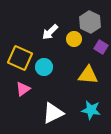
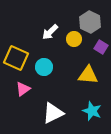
yellow square: moved 4 px left
cyan star: moved 1 px right, 1 px down; rotated 12 degrees clockwise
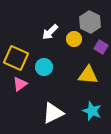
pink triangle: moved 3 px left, 5 px up
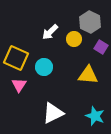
pink triangle: moved 1 px left, 1 px down; rotated 21 degrees counterclockwise
cyan star: moved 3 px right, 5 px down
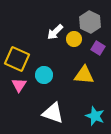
white arrow: moved 5 px right
purple square: moved 3 px left, 1 px down
yellow square: moved 1 px right, 1 px down
cyan circle: moved 8 px down
yellow triangle: moved 4 px left
white triangle: rotated 45 degrees clockwise
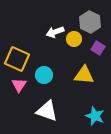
white arrow: rotated 24 degrees clockwise
white triangle: moved 6 px left, 2 px up
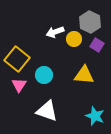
purple square: moved 1 px left, 3 px up
yellow square: rotated 15 degrees clockwise
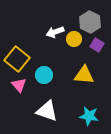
pink triangle: rotated 14 degrees counterclockwise
cyan star: moved 6 px left; rotated 12 degrees counterclockwise
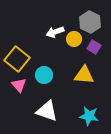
purple square: moved 3 px left, 2 px down
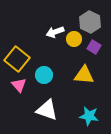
white triangle: moved 1 px up
